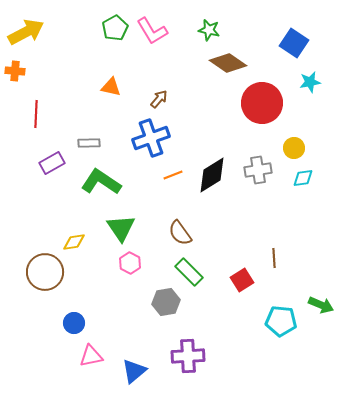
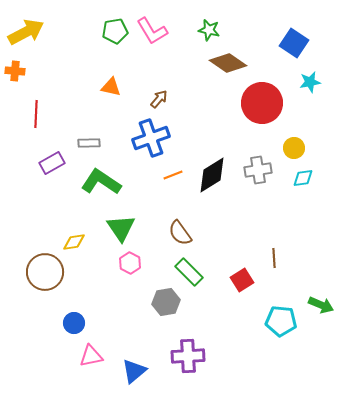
green pentagon: moved 3 px down; rotated 20 degrees clockwise
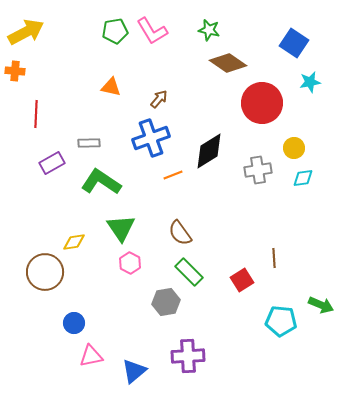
black diamond: moved 3 px left, 24 px up
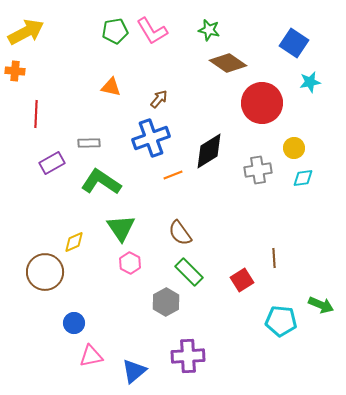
yellow diamond: rotated 15 degrees counterclockwise
gray hexagon: rotated 20 degrees counterclockwise
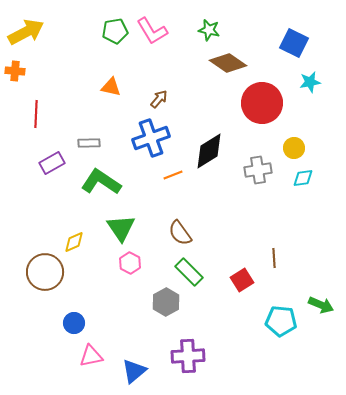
blue square: rotated 8 degrees counterclockwise
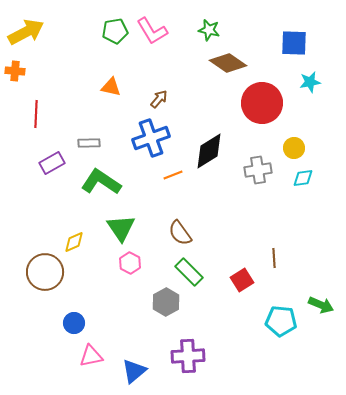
blue square: rotated 24 degrees counterclockwise
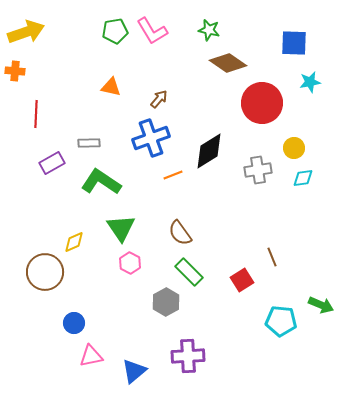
yellow arrow: rotated 9 degrees clockwise
brown line: moved 2 px left, 1 px up; rotated 18 degrees counterclockwise
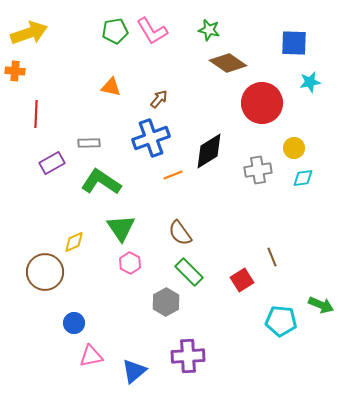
yellow arrow: moved 3 px right, 1 px down
